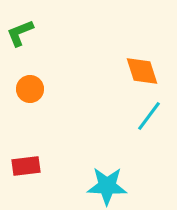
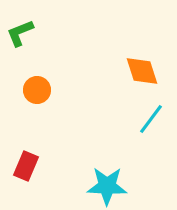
orange circle: moved 7 px right, 1 px down
cyan line: moved 2 px right, 3 px down
red rectangle: rotated 60 degrees counterclockwise
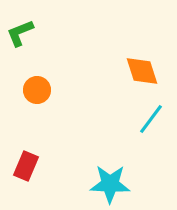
cyan star: moved 3 px right, 2 px up
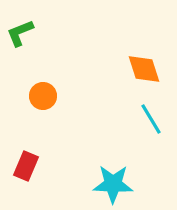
orange diamond: moved 2 px right, 2 px up
orange circle: moved 6 px right, 6 px down
cyan line: rotated 68 degrees counterclockwise
cyan star: moved 3 px right
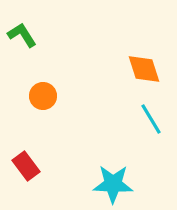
green L-shape: moved 2 px right, 2 px down; rotated 80 degrees clockwise
red rectangle: rotated 60 degrees counterclockwise
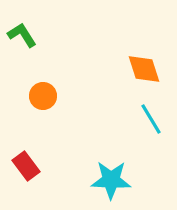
cyan star: moved 2 px left, 4 px up
